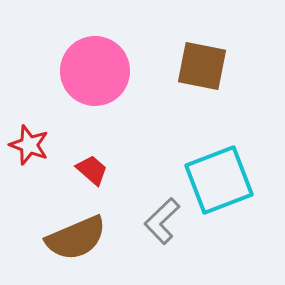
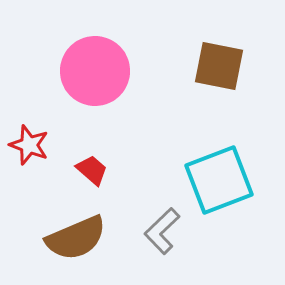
brown square: moved 17 px right
gray L-shape: moved 10 px down
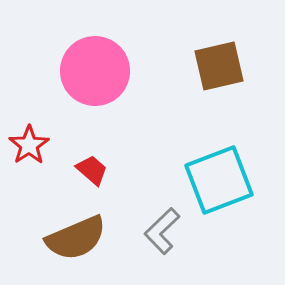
brown square: rotated 24 degrees counterclockwise
red star: rotated 18 degrees clockwise
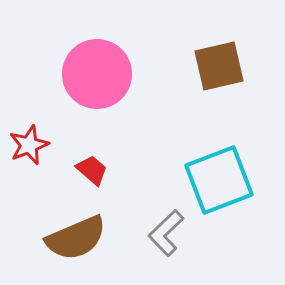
pink circle: moved 2 px right, 3 px down
red star: rotated 12 degrees clockwise
gray L-shape: moved 4 px right, 2 px down
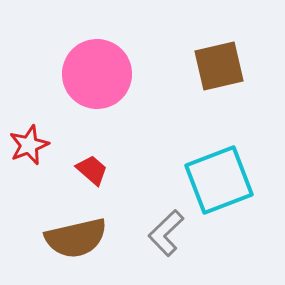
brown semicircle: rotated 10 degrees clockwise
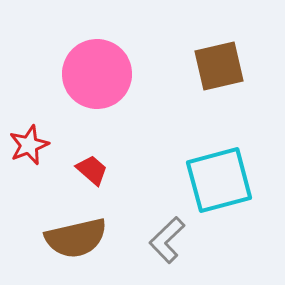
cyan square: rotated 6 degrees clockwise
gray L-shape: moved 1 px right, 7 px down
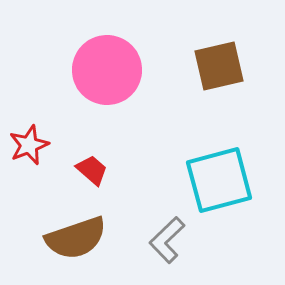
pink circle: moved 10 px right, 4 px up
brown semicircle: rotated 6 degrees counterclockwise
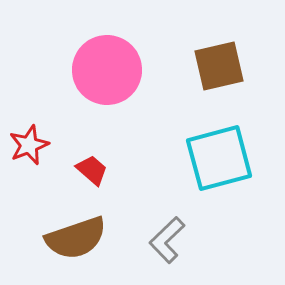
cyan square: moved 22 px up
